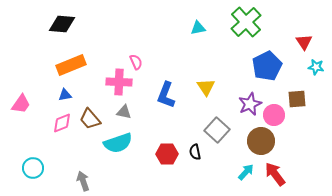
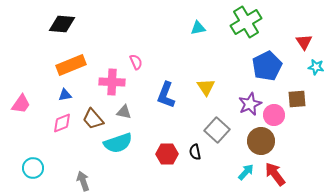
green cross: rotated 12 degrees clockwise
pink cross: moved 7 px left
brown trapezoid: moved 3 px right
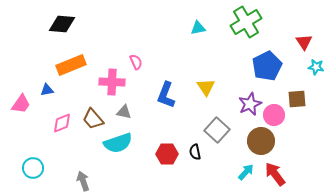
blue triangle: moved 18 px left, 5 px up
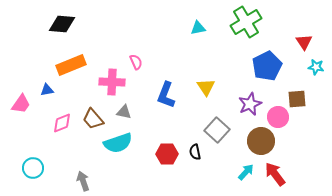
pink circle: moved 4 px right, 2 px down
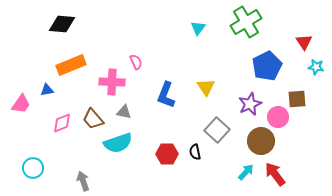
cyan triangle: rotated 42 degrees counterclockwise
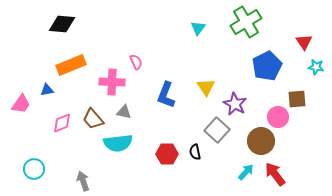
purple star: moved 15 px left; rotated 20 degrees counterclockwise
cyan semicircle: rotated 12 degrees clockwise
cyan circle: moved 1 px right, 1 px down
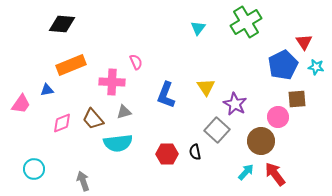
blue pentagon: moved 16 px right, 1 px up
gray triangle: rotated 28 degrees counterclockwise
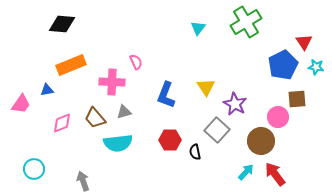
brown trapezoid: moved 2 px right, 1 px up
red hexagon: moved 3 px right, 14 px up
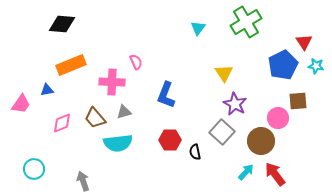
cyan star: moved 1 px up
yellow triangle: moved 18 px right, 14 px up
brown square: moved 1 px right, 2 px down
pink circle: moved 1 px down
gray square: moved 5 px right, 2 px down
